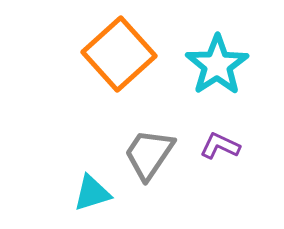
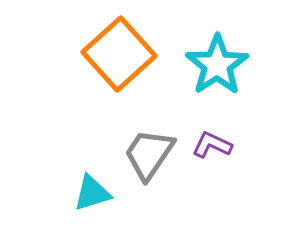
purple L-shape: moved 8 px left, 1 px up
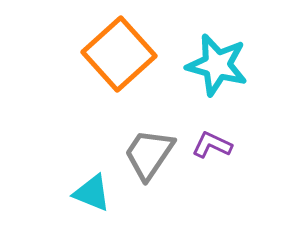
cyan star: rotated 24 degrees counterclockwise
cyan triangle: rotated 39 degrees clockwise
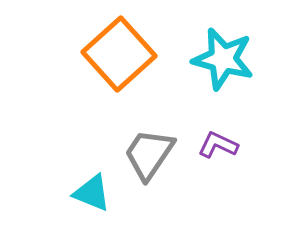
cyan star: moved 6 px right, 6 px up
purple L-shape: moved 6 px right
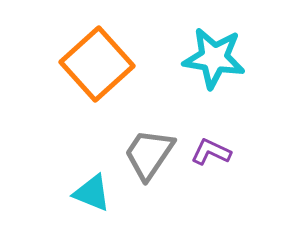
orange square: moved 22 px left, 10 px down
cyan star: moved 9 px left, 1 px up; rotated 6 degrees counterclockwise
purple L-shape: moved 7 px left, 7 px down
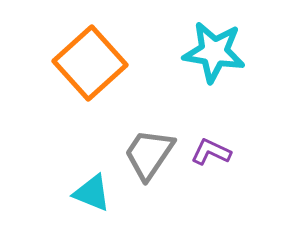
cyan star: moved 6 px up
orange square: moved 7 px left, 1 px up
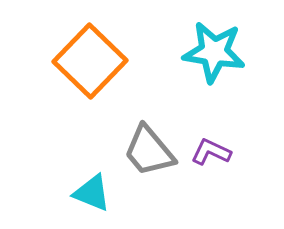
orange square: moved 2 px up; rotated 4 degrees counterclockwise
gray trapezoid: moved 3 px up; rotated 74 degrees counterclockwise
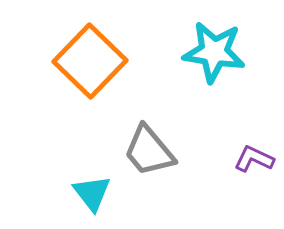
purple L-shape: moved 43 px right, 7 px down
cyan triangle: rotated 30 degrees clockwise
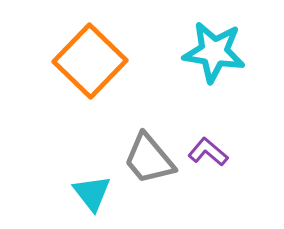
gray trapezoid: moved 8 px down
purple L-shape: moved 46 px left, 7 px up; rotated 15 degrees clockwise
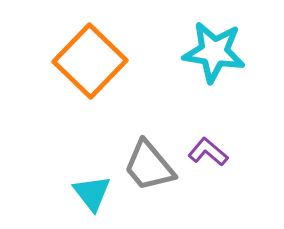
gray trapezoid: moved 7 px down
